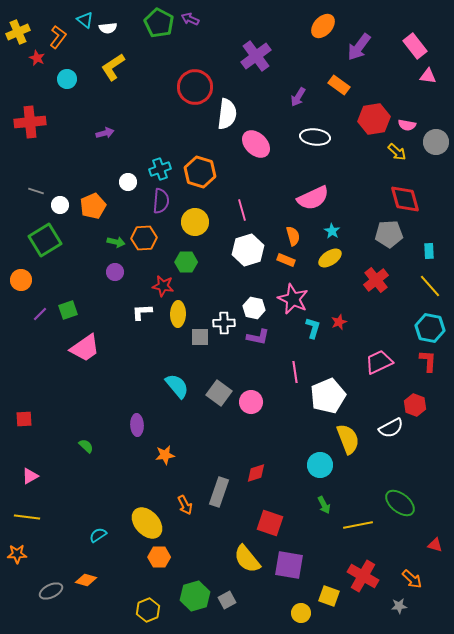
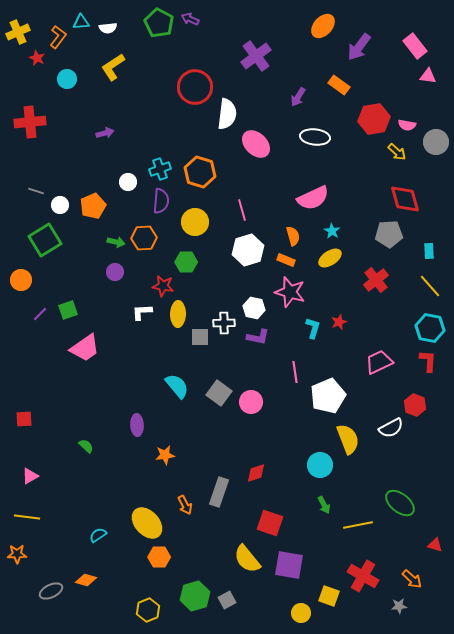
cyan triangle at (85, 20): moved 4 px left, 2 px down; rotated 42 degrees counterclockwise
pink star at (293, 299): moved 3 px left, 7 px up; rotated 8 degrees counterclockwise
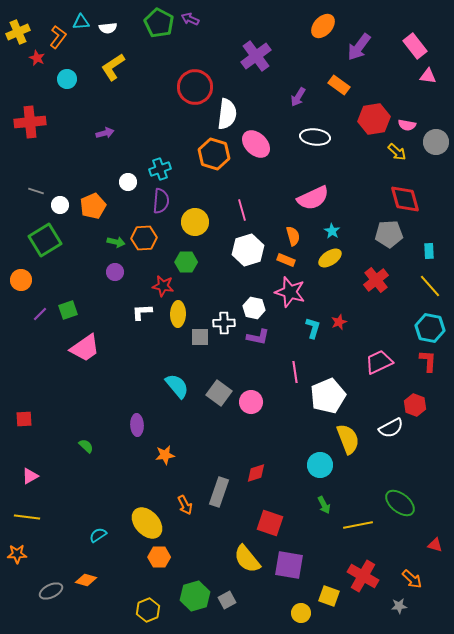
orange hexagon at (200, 172): moved 14 px right, 18 px up
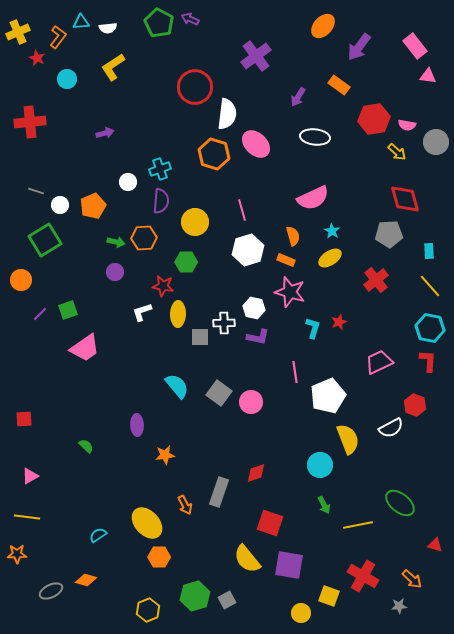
white L-shape at (142, 312): rotated 15 degrees counterclockwise
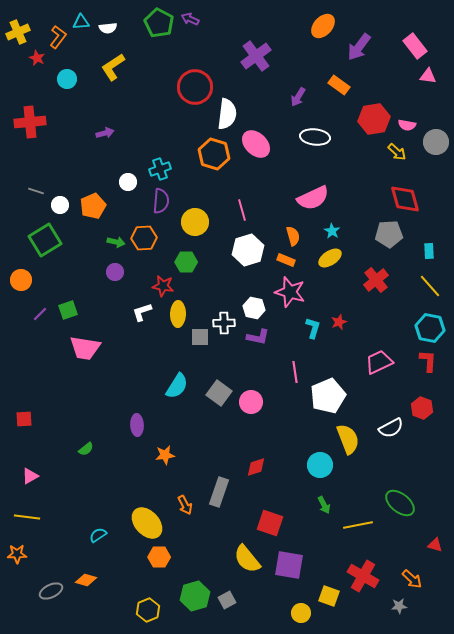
pink trapezoid at (85, 348): rotated 44 degrees clockwise
cyan semicircle at (177, 386): rotated 72 degrees clockwise
red hexagon at (415, 405): moved 7 px right, 3 px down
green semicircle at (86, 446): moved 3 px down; rotated 98 degrees clockwise
red diamond at (256, 473): moved 6 px up
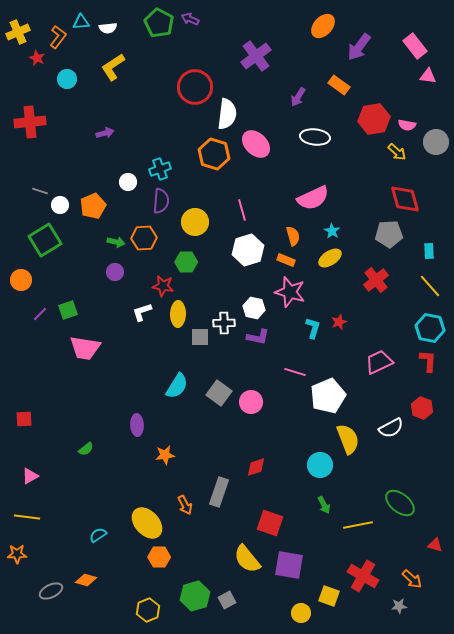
gray line at (36, 191): moved 4 px right
pink line at (295, 372): rotated 65 degrees counterclockwise
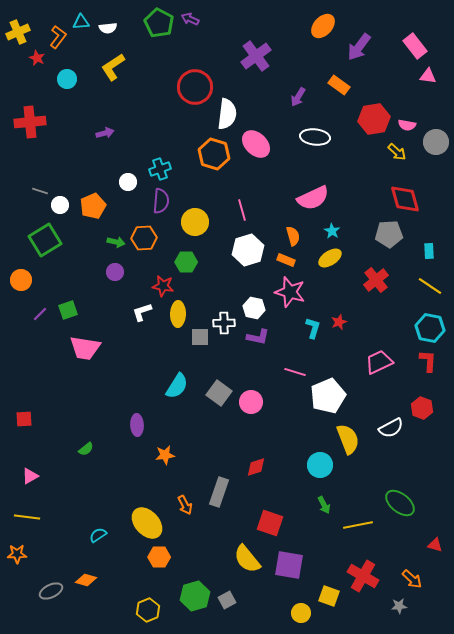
yellow line at (430, 286): rotated 15 degrees counterclockwise
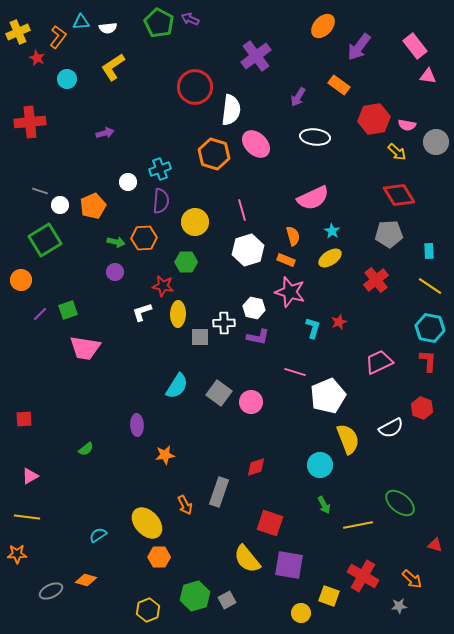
white semicircle at (227, 114): moved 4 px right, 4 px up
red diamond at (405, 199): moved 6 px left, 4 px up; rotated 16 degrees counterclockwise
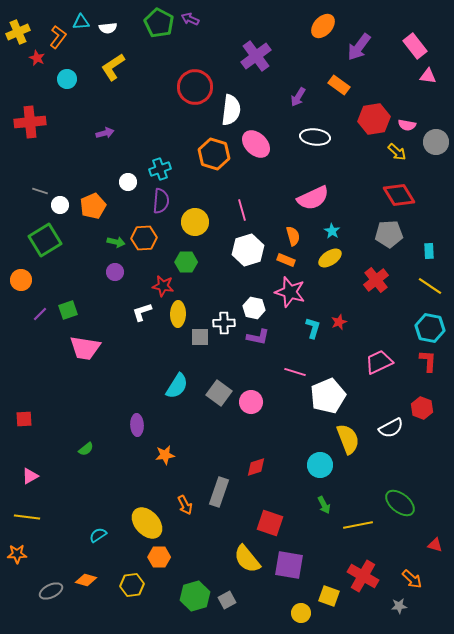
yellow hexagon at (148, 610): moved 16 px left, 25 px up; rotated 15 degrees clockwise
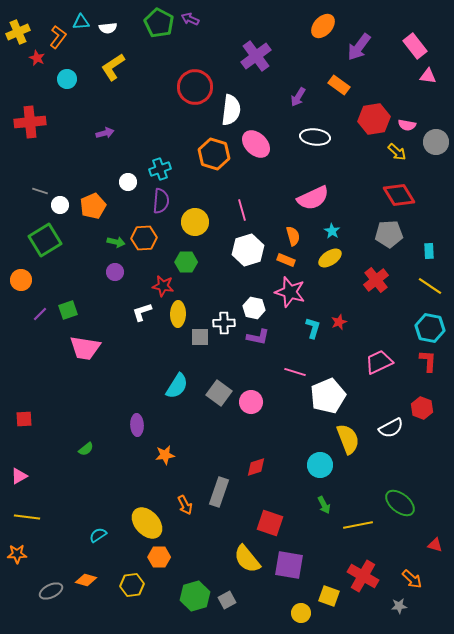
pink triangle at (30, 476): moved 11 px left
